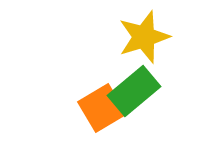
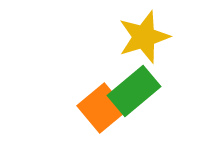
orange square: rotated 9 degrees counterclockwise
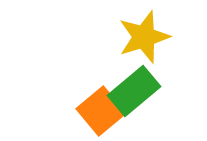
orange square: moved 1 px left, 3 px down
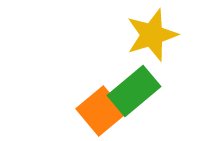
yellow star: moved 8 px right, 2 px up
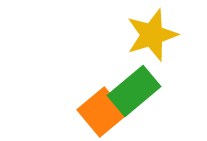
orange square: moved 1 px right, 1 px down
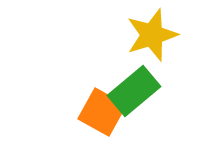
orange square: rotated 21 degrees counterclockwise
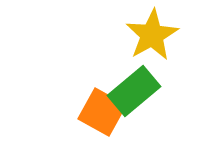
yellow star: rotated 12 degrees counterclockwise
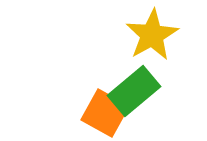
orange square: moved 3 px right, 1 px down
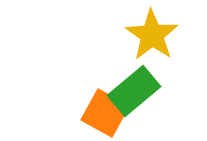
yellow star: rotated 8 degrees counterclockwise
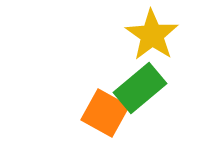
green rectangle: moved 6 px right, 3 px up
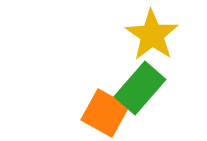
green rectangle: rotated 9 degrees counterclockwise
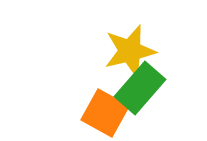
yellow star: moved 22 px left, 16 px down; rotated 24 degrees clockwise
